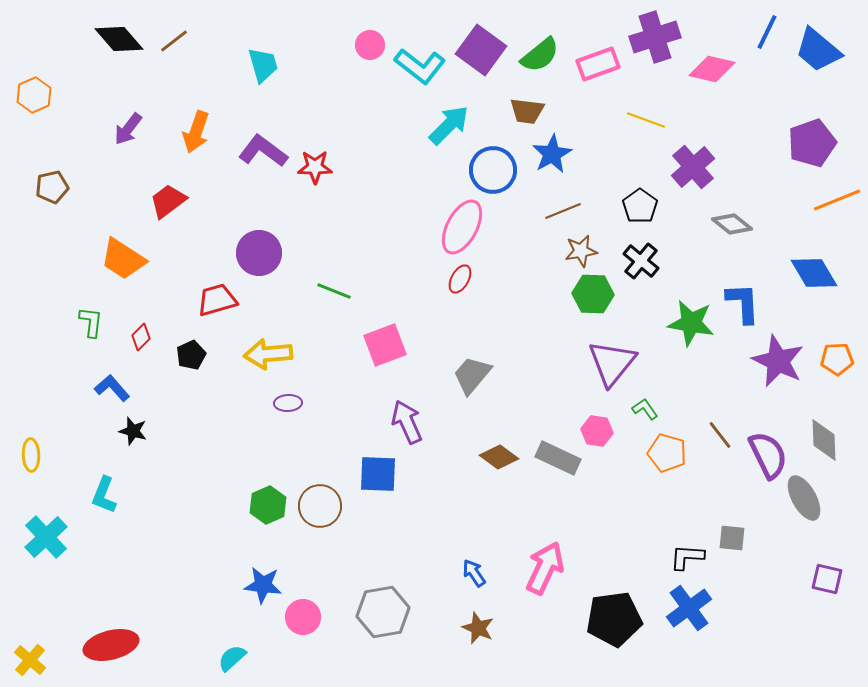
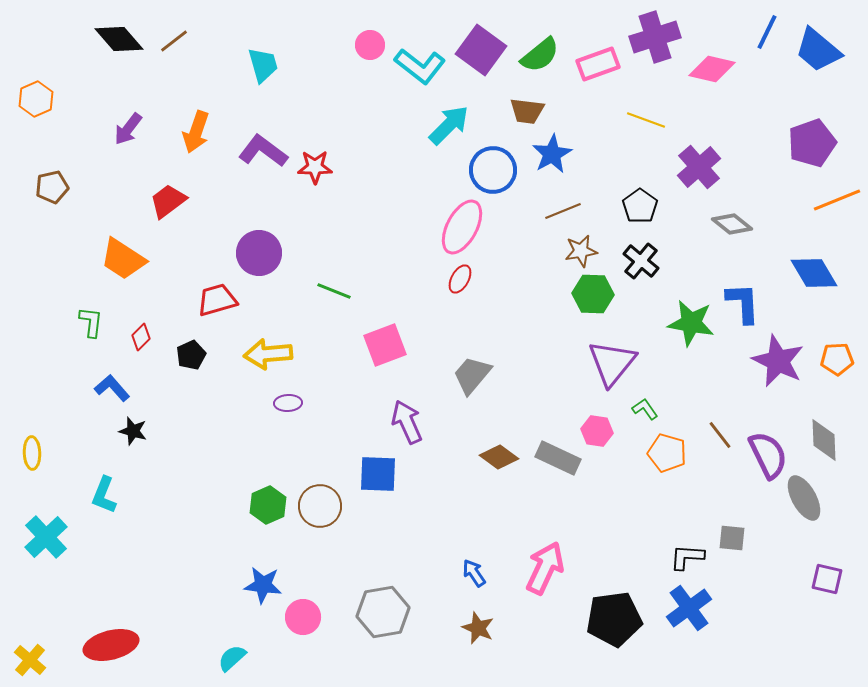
orange hexagon at (34, 95): moved 2 px right, 4 px down
purple cross at (693, 167): moved 6 px right
yellow ellipse at (31, 455): moved 1 px right, 2 px up
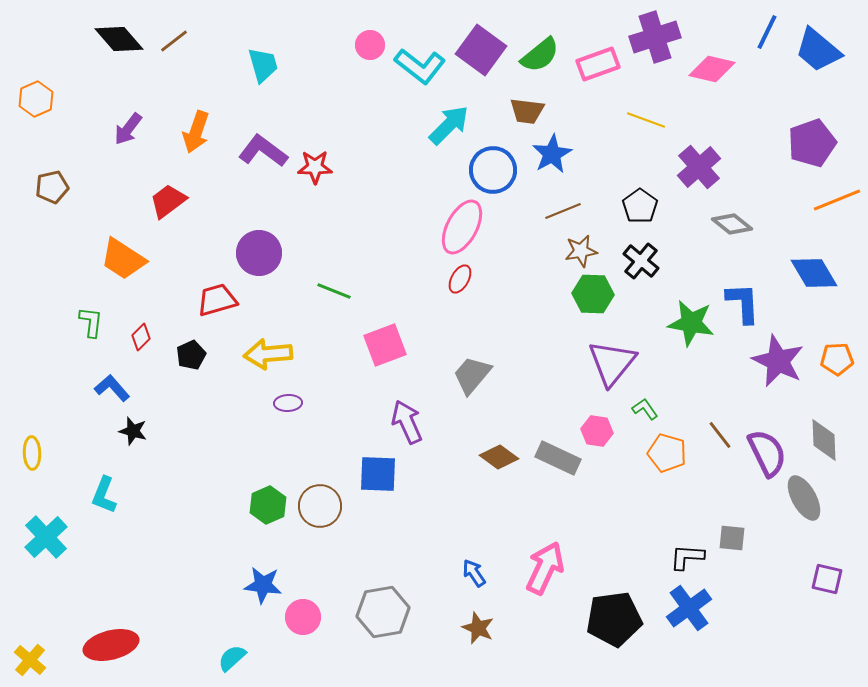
purple semicircle at (768, 455): moved 1 px left, 2 px up
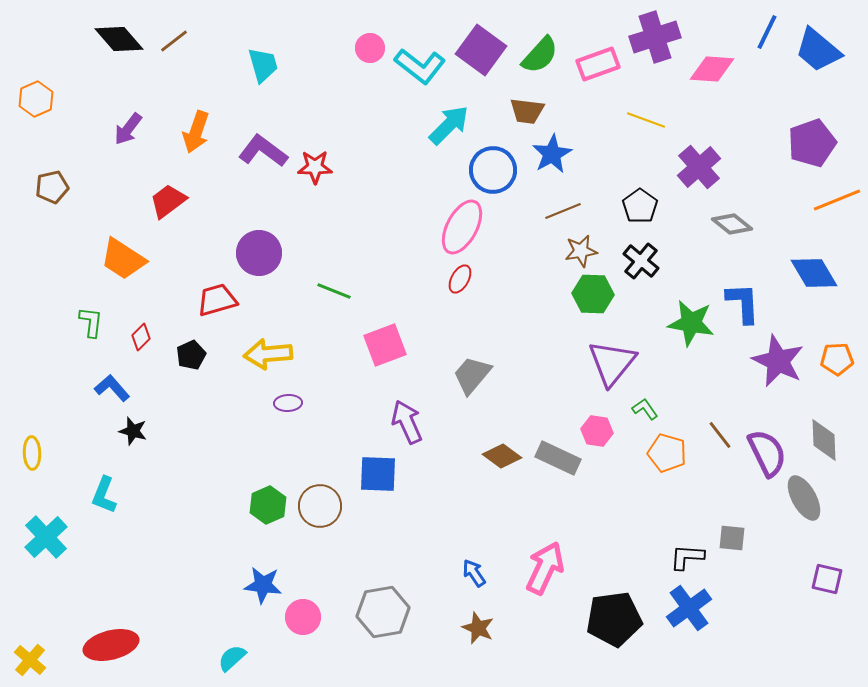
pink circle at (370, 45): moved 3 px down
green semicircle at (540, 55): rotated 9 degrees counterclockwise
pink diamond at (712, 69): rotated 9 degrees counterclockwise
brown diamond at (499, 457): moved 3 px right, 1 px up
